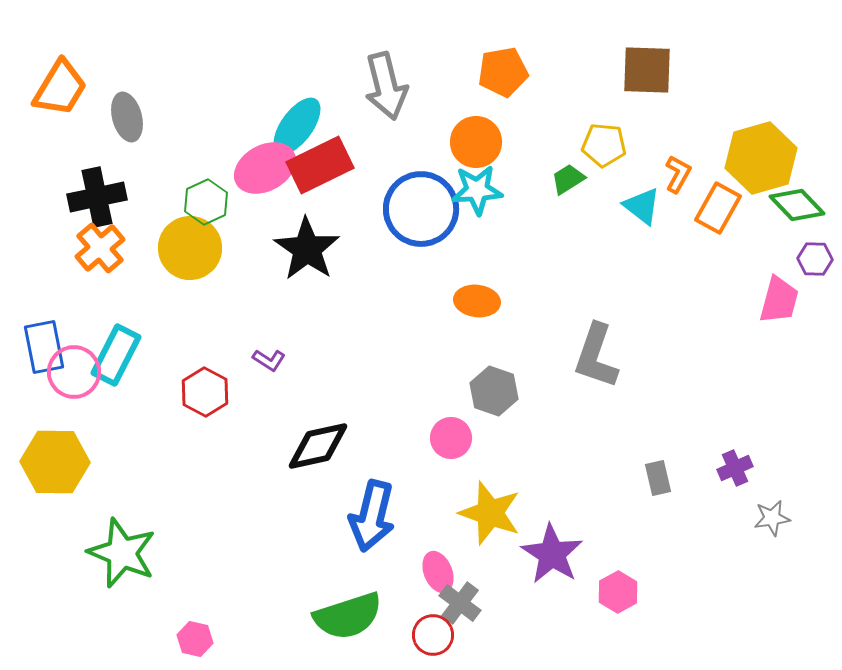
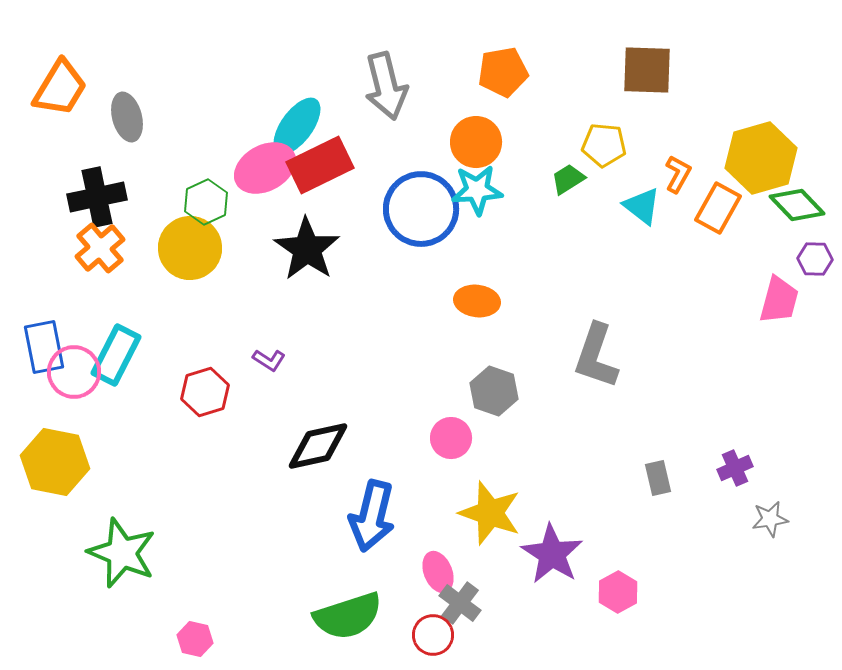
red hexagon at (205, 392): rotated 15 degrees clockwise
yellow hexagon at (55, 462): rotated 10 degrees clockwise
gray star at (772, 518): moved 2 px left, 1 px down
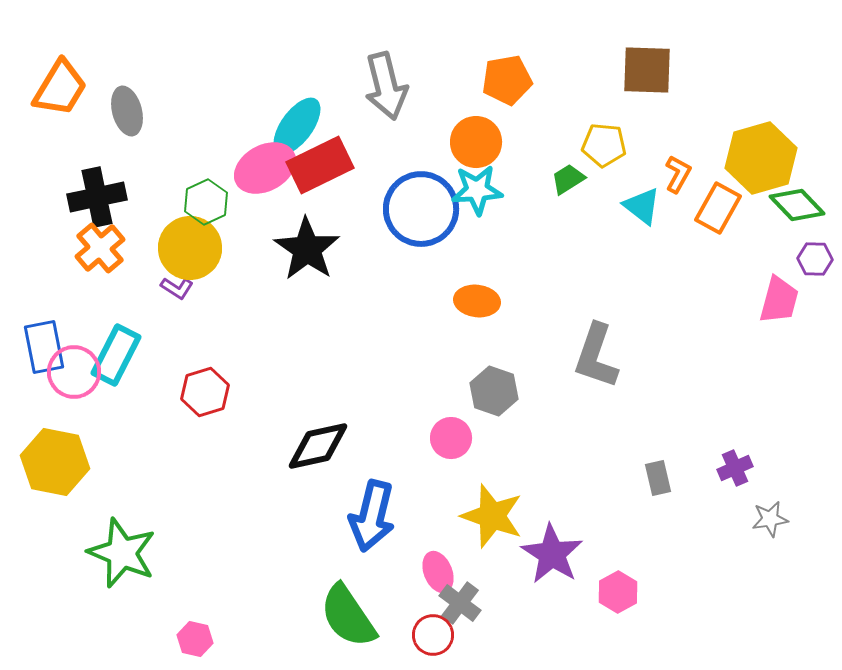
orange pentagon at (503, 72): moved 4 px right, 8 px down
gray ellipse at (127, 117): moved 6 px up
purple L-shape at (269, 360): moved 92 px left, 72 px up
yellow star at (490, 513): moved 2 px right, 3 px down
green semicircle at (348, 616): rotated 74 degrees clockwise
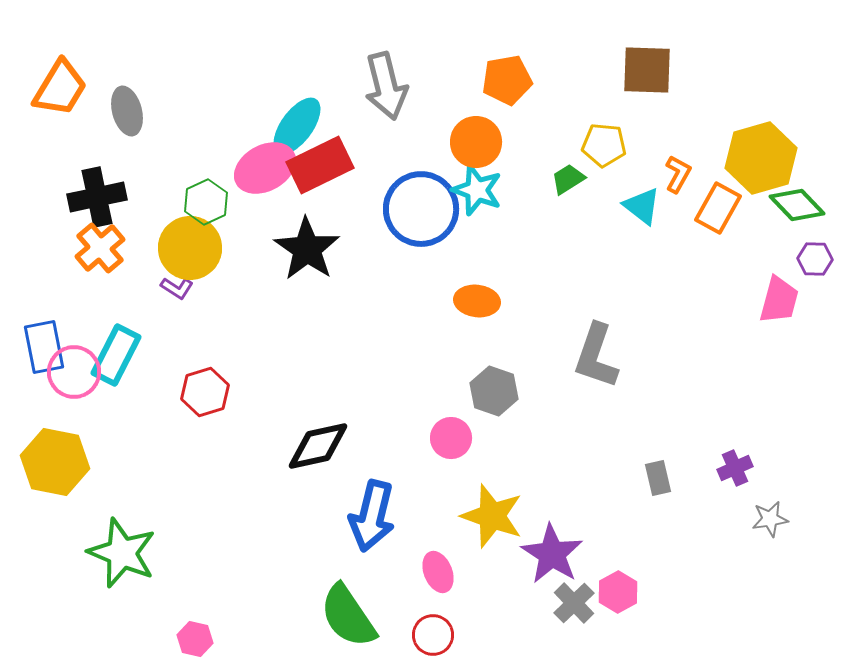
cyan star at (477, 190): rotated 24 degrees clockwise
gray cross at (460, 603): moved 114 px right; rotated 9 degrees clockwise
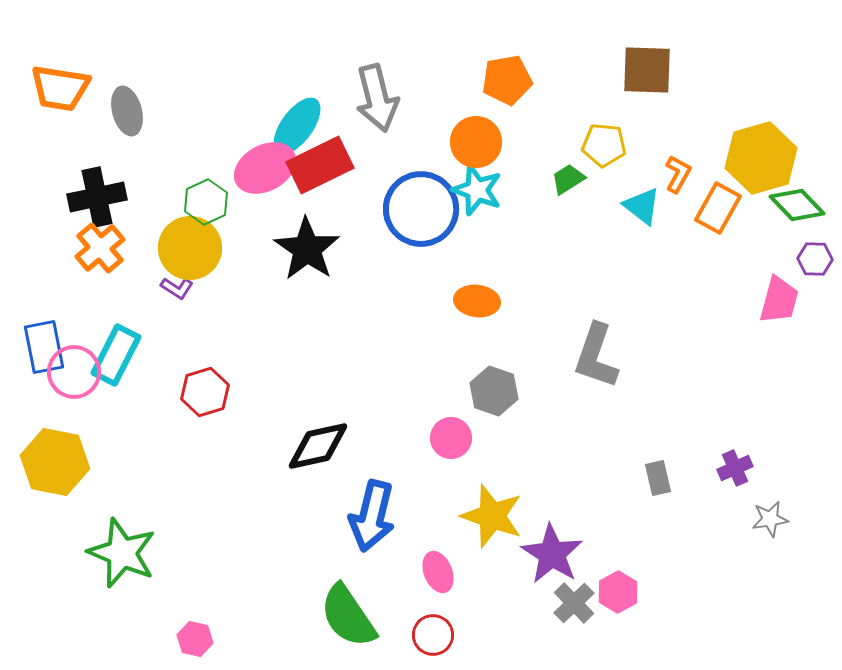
gray arrow at (386, 86): moved 9 px left, 12 px down
orange trapezoid at (60, 88): rotated 68 degrees clockwise
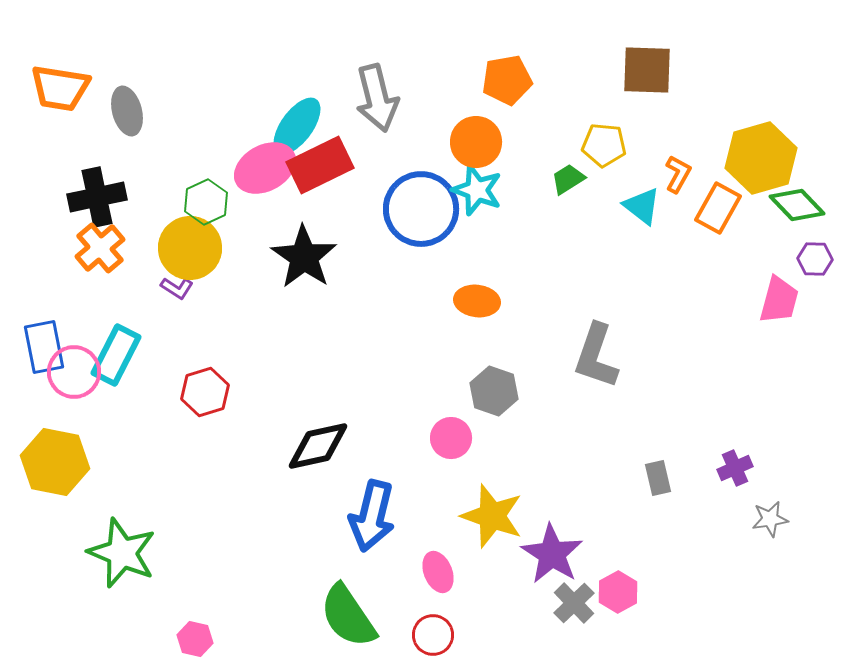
black star at (307, 249): moved 3 px left, 8 px down
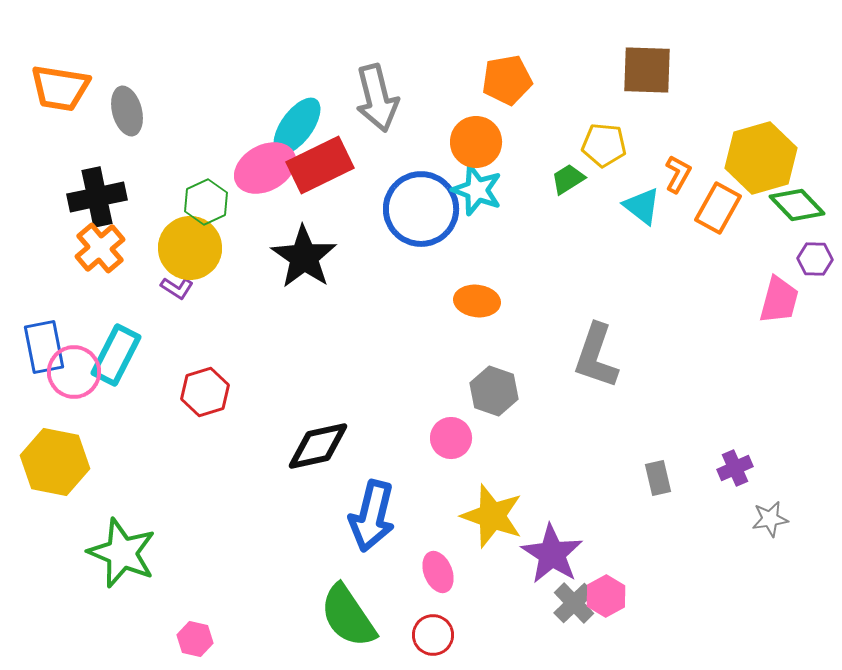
pink hexagon at (618, 592): moved 12 px left, 4 px down
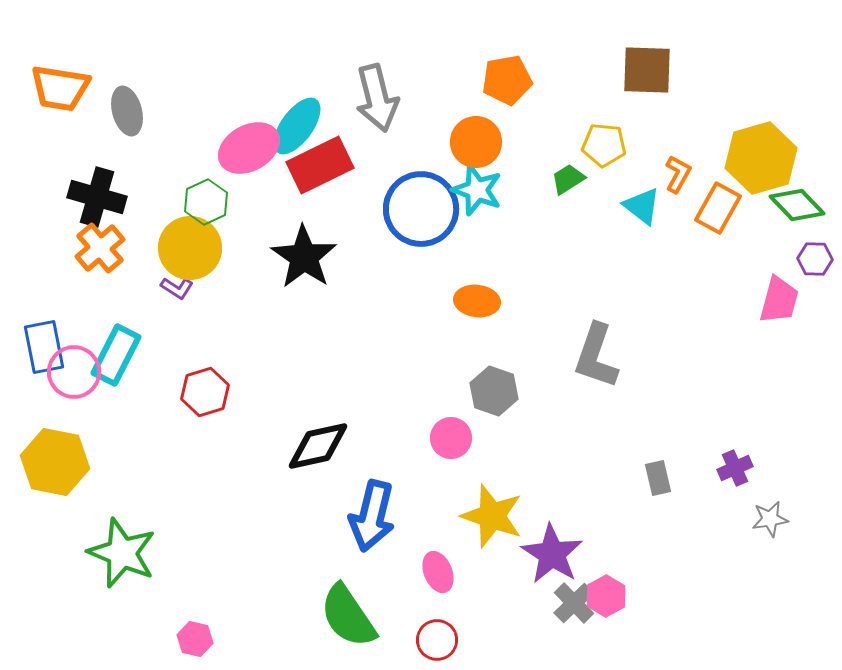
pink ellipse at (265, 168): moved 16 px left, 20 px up
black cross at (97, 197): rotated 28 degrees clockwise
red circle at (433, 635): moved 4 px right, 5 px down
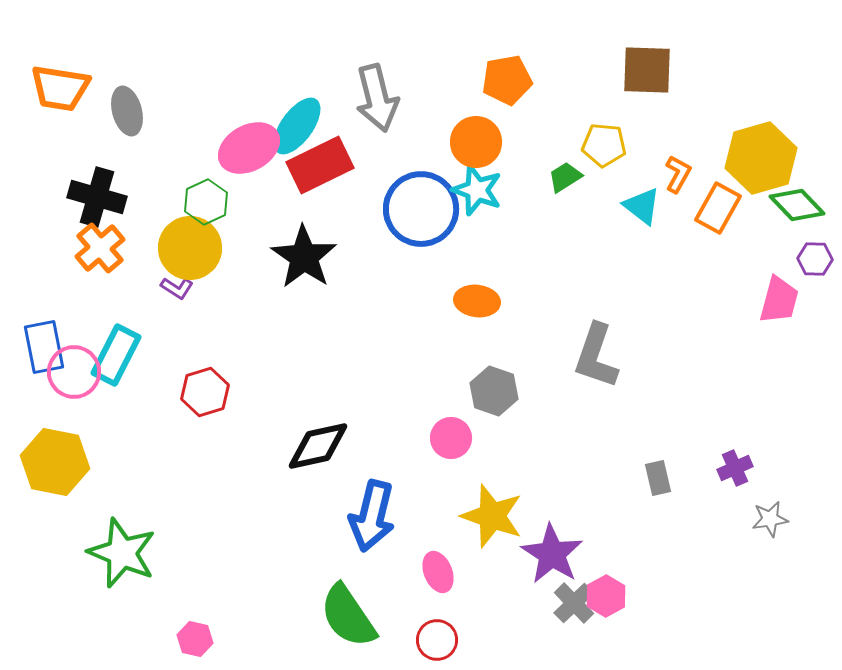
green trapezoid at (568, 179): moved 3 px left, 2 px up
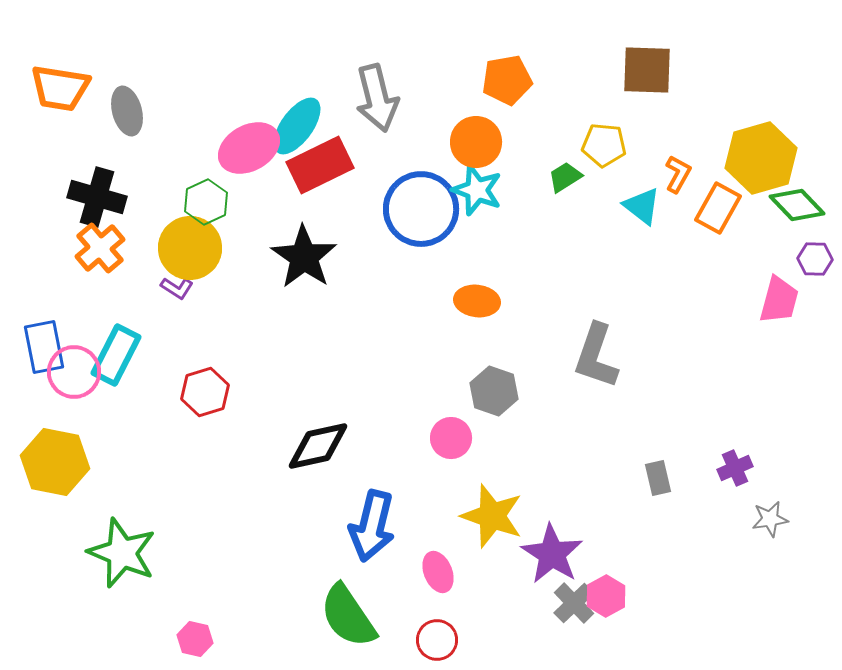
blue arrow at (372, 516): moved 10 px down
